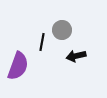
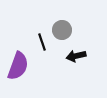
black line: rotated 30 degrees counterclockwise
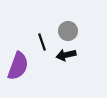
gray circle: moved 6 px right, 1 px down
black arrow: moved 10 px left, 1 px up
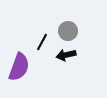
black line: rotated 48 degrees clockwise
purple semicircle: moved 1 px right, 1 px down
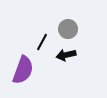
gray circle: moved 2 px up
purple semicircle: moved 4 px right, 3 px down
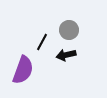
gray circle: moved 1 px right, 1 px down
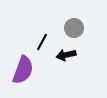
gray circle: moved 5 px right, 2 px up
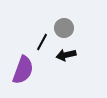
gray circle: moved 10 px left
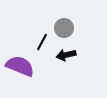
purple semicircle: moved 3 px left, 4 px up; rotated 88 degrees counterclockwise
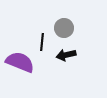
black line: rotated 24 degrees counterclockwise
purple semicircle: moved 4 px up
